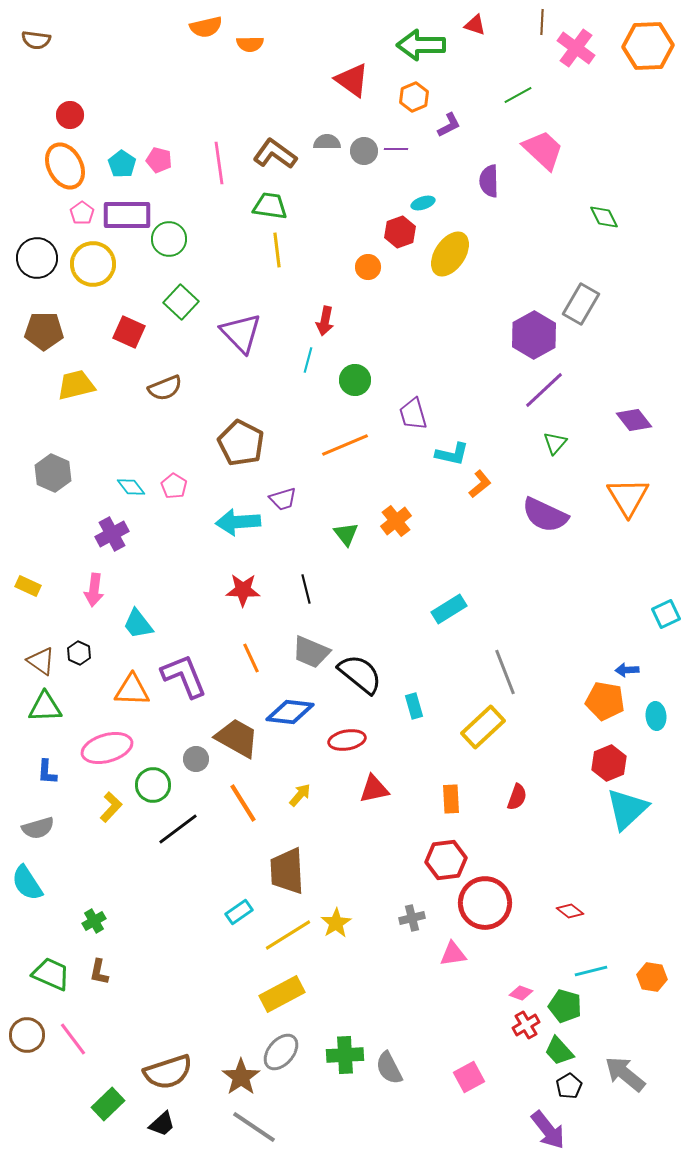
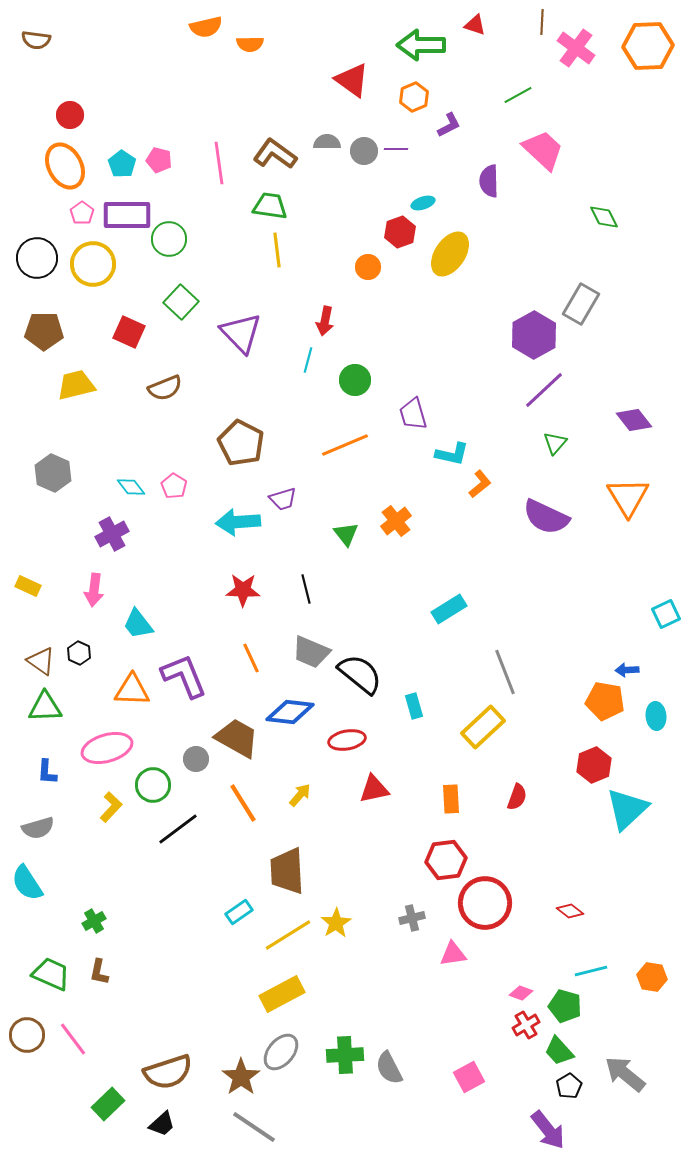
purple semicircle at (545, 515): moved 1 px right, 2 px down
red hexagon at (609, 763): moved 15 px left, 2 px down
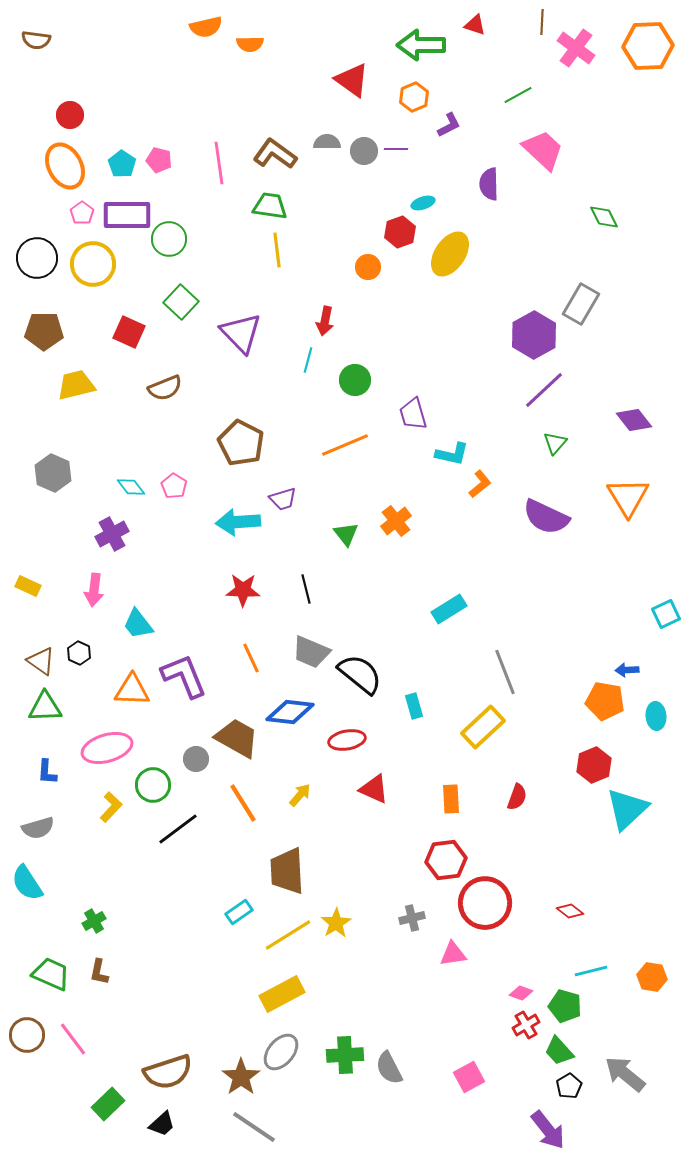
purple semicircle at (489, 181): moved 3 px down
red triangle at (374, 789): rotated 36 degrees clockwise
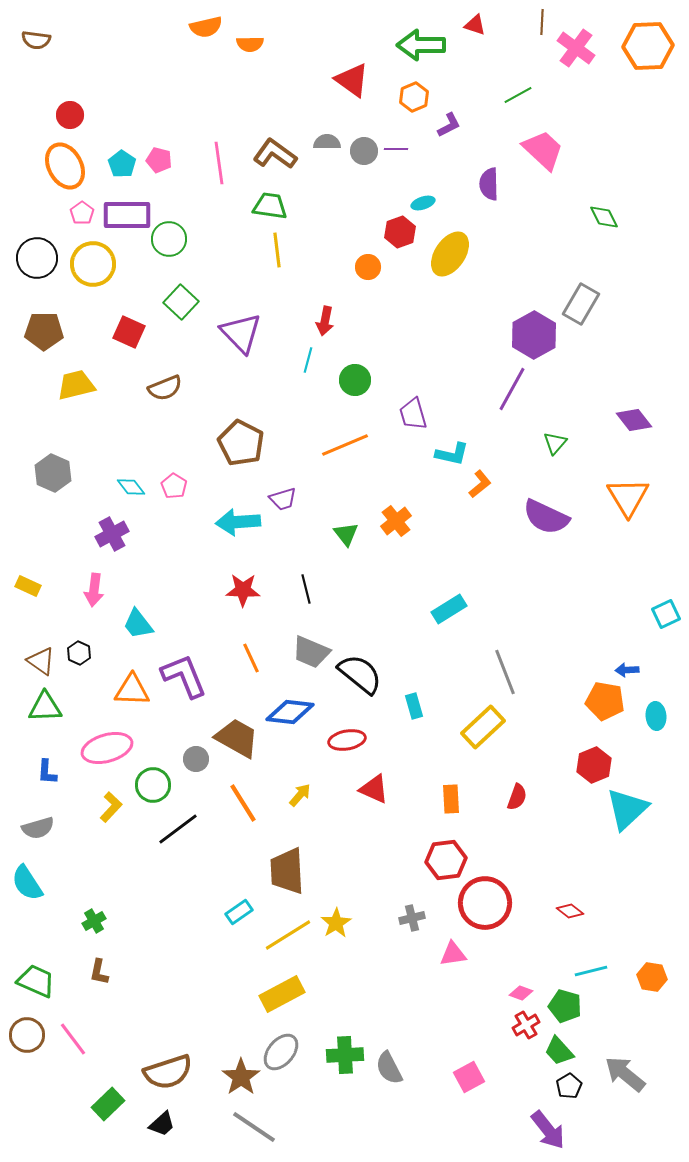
purple line at (544, 390): moved 32 px left, 1 px up; rotated 18 degrees counterclockwise
green trapezoid at (51, 974): moved 15 px left, 7 px down
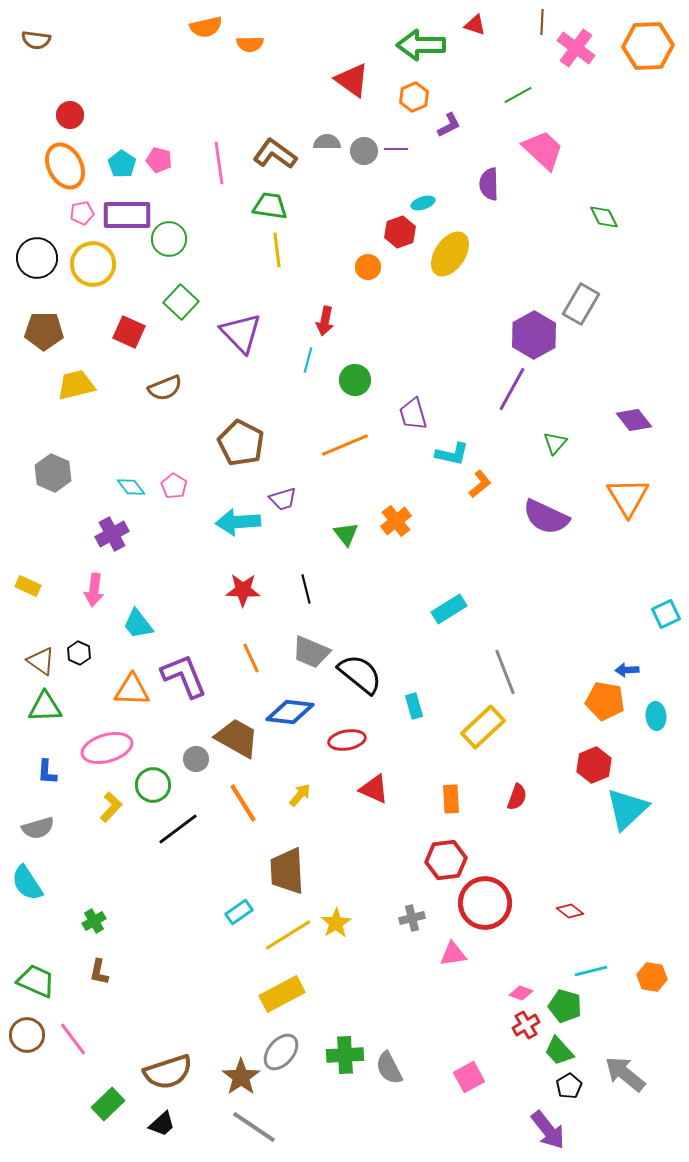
pink pentagon at (82, 213): rotated 25 degrees clockwise
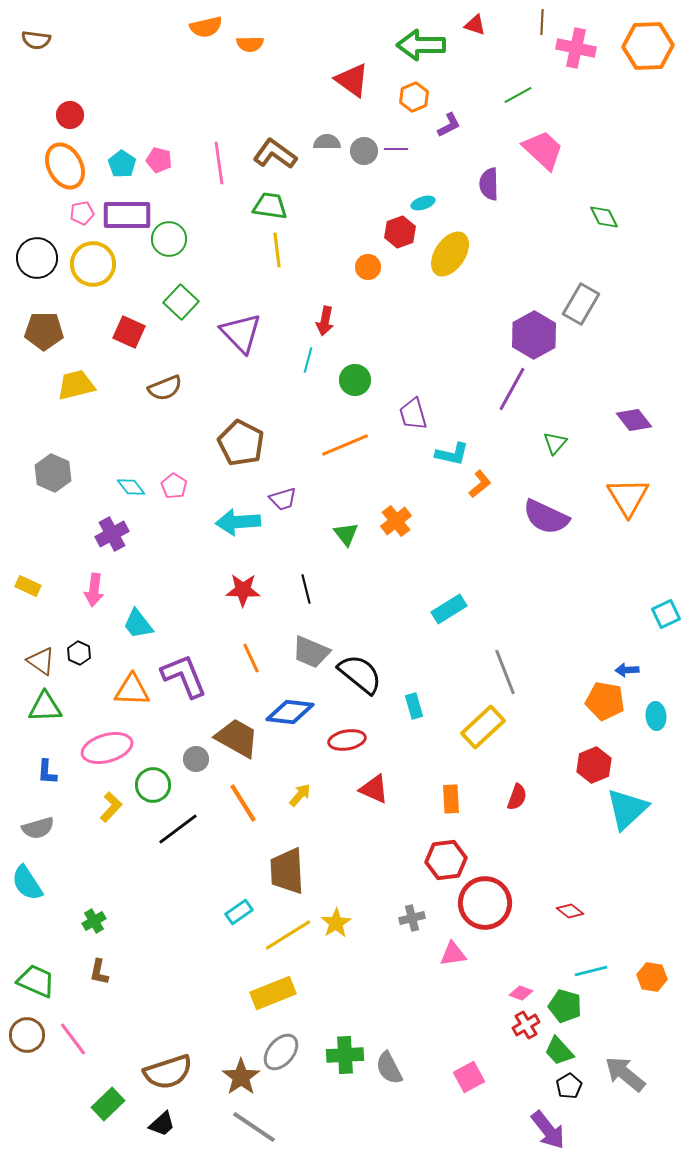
pink cross at (576, 48): rotated 24 degrees counterclockwise
yellow rectangle at (282, 994): moved 9 px left, 1 px up; rotated 6 degrees clockwise
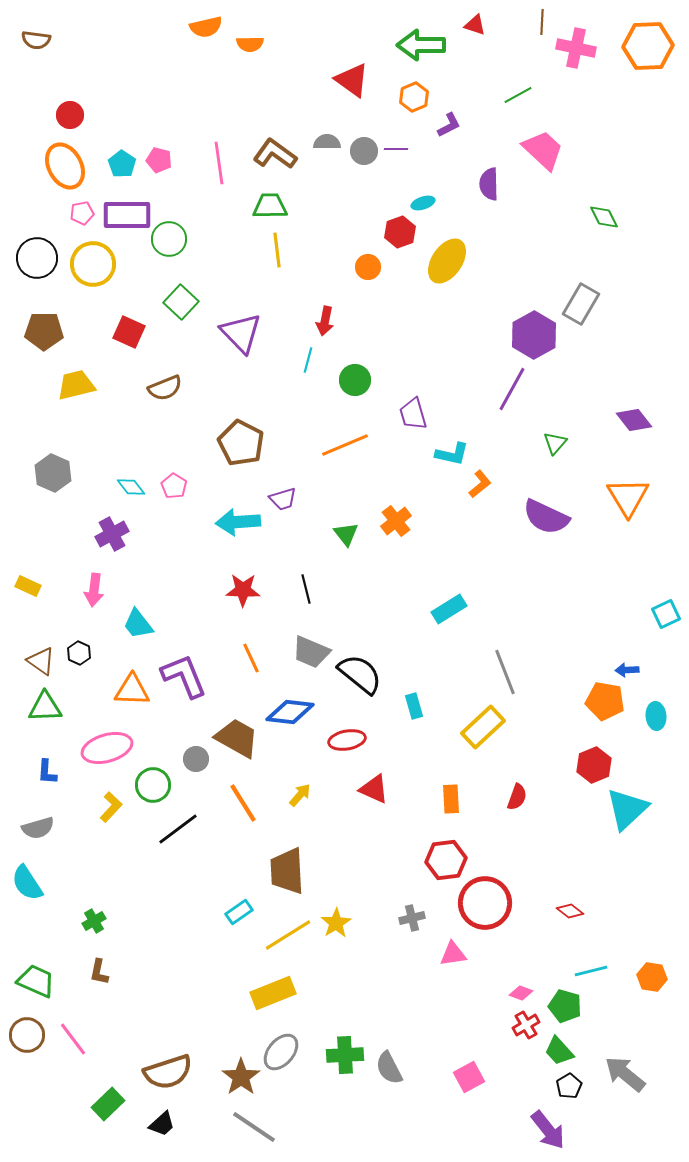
green trapezoid at (270, 206): rotated 9 degrees counterclockwise
yellow ellipse at (450, 254): moved 3 px left, 7 px down
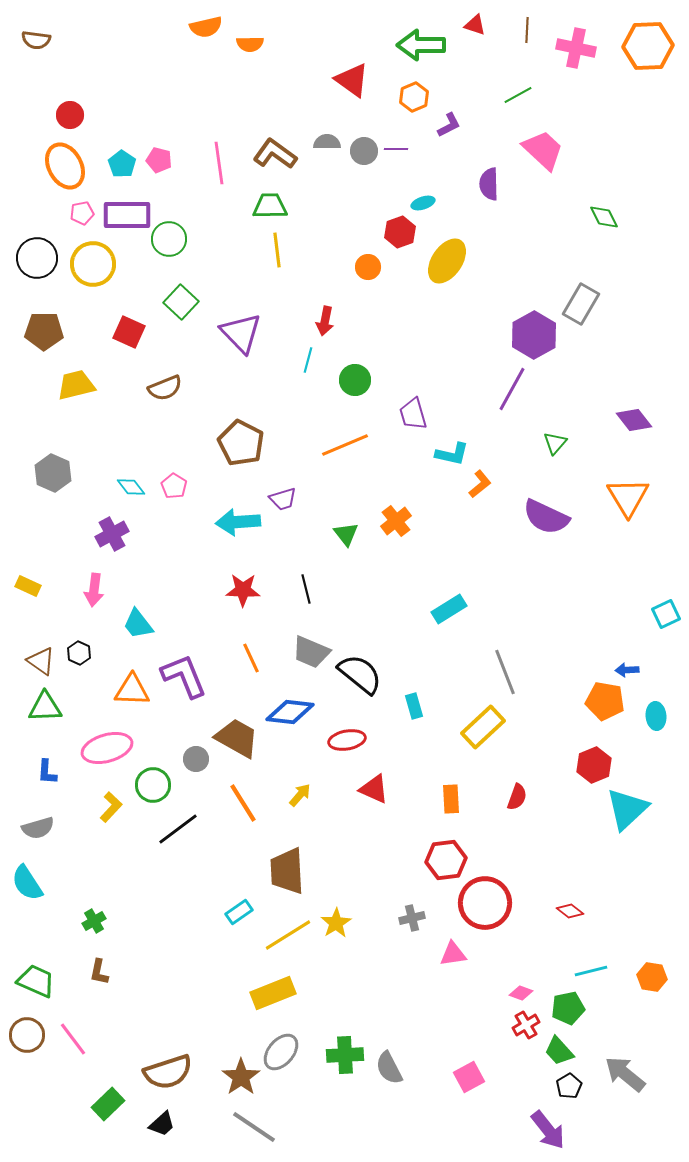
brown line at (542, 22): moved 15 px left, 8 px down
green pentagon at (565, 1006): moved 3 px right, 2 px down; rotated 28 degrees counterclockwise
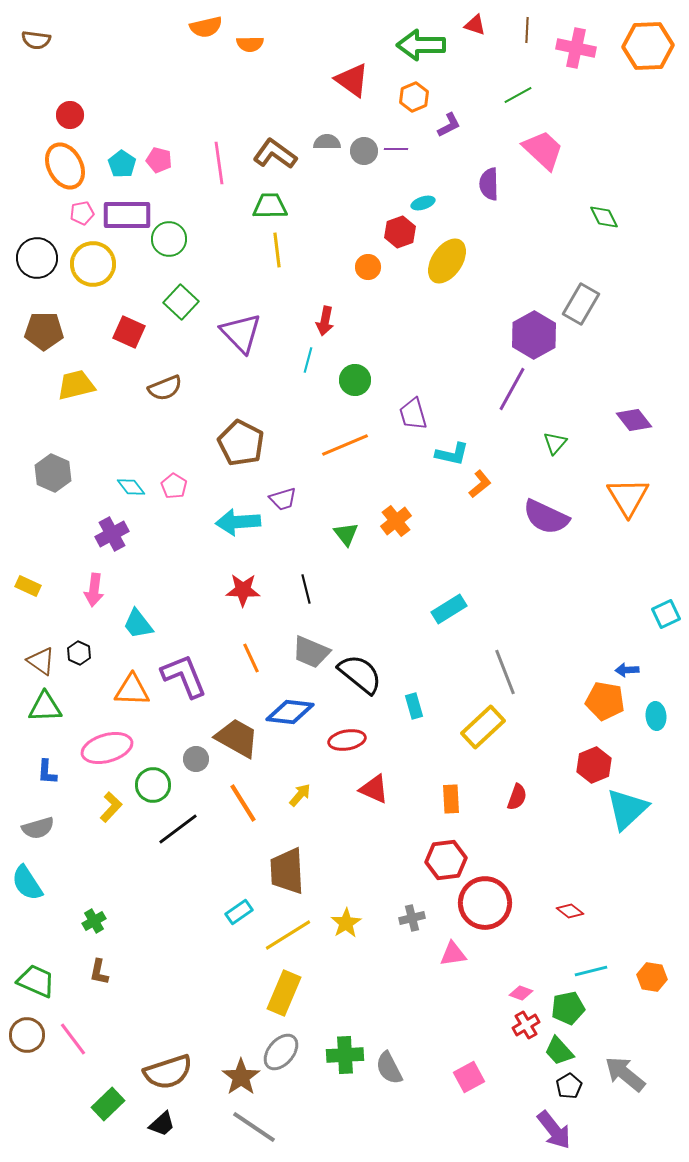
yellow star at (336, 923): moved 10 px right
yellow rectangle at (273, 993): moved 11 px right; rotated 45 degrees counterclockwise
purple arrow at (548, 1130): moved 6 px right
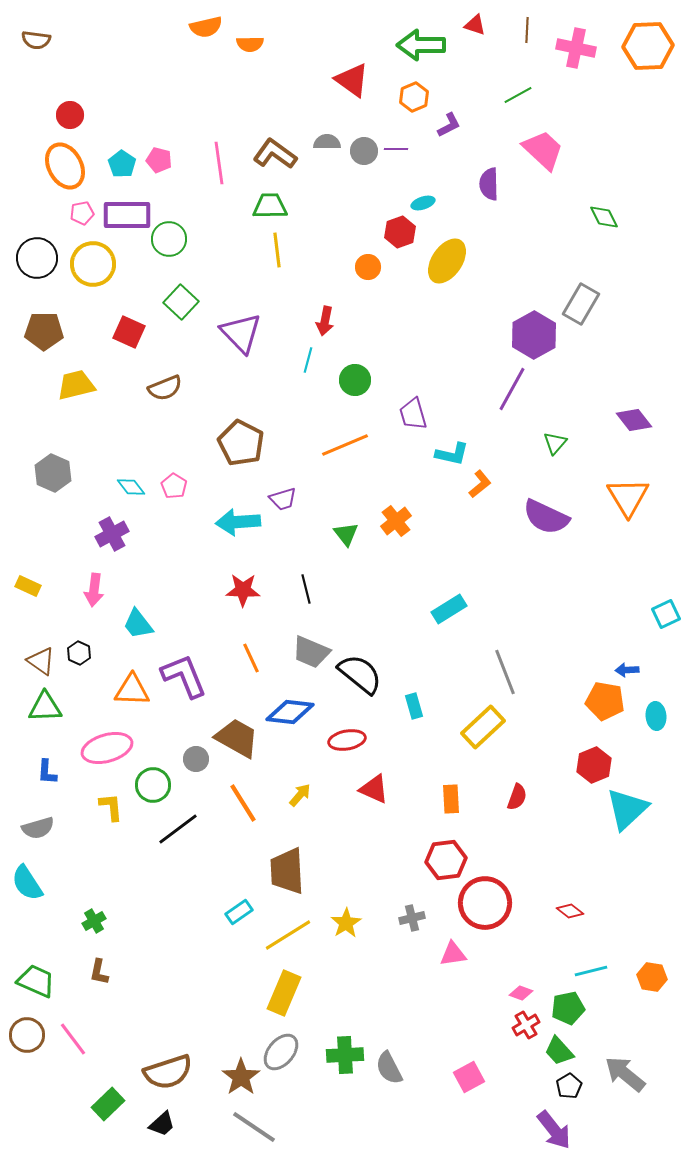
yellow L-shape at (111, 807): rotated 48 degrees counterclockwise
